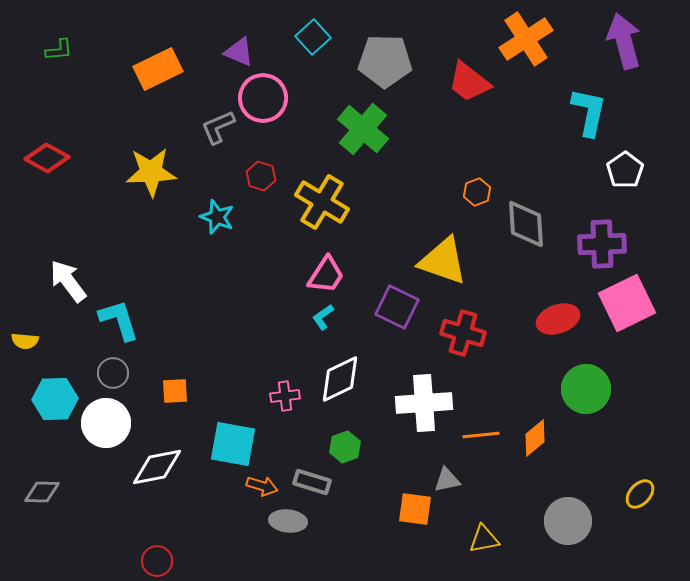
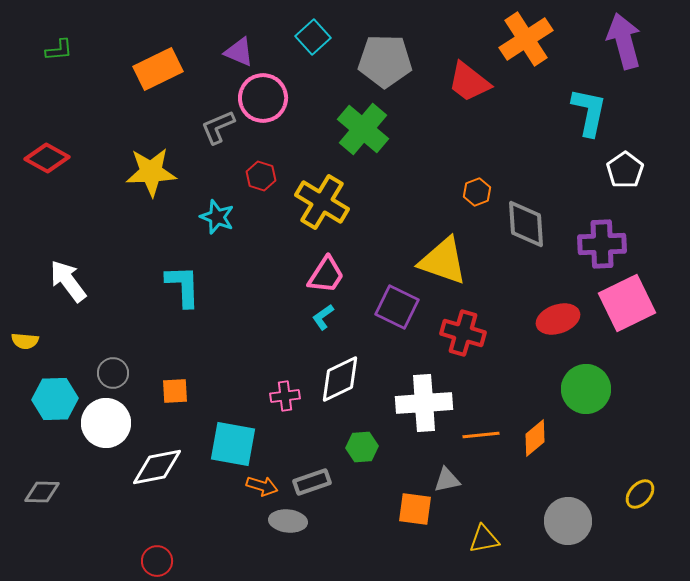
cyan L-shape at (119, 320): moved 64 px right, 34 px up; rotated 15 degrees clockwise
green hexagon at (345, 447): moved 17 px right; rotated 16 degrees clockwise
gray rectangle at (312, 482): rotated 36 degrees counterclockwise
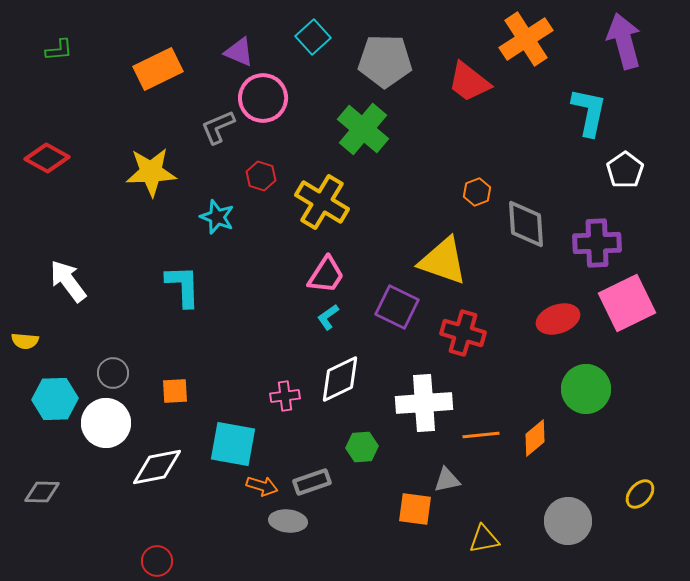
purple cross at (602, 244): moved 5 px left, 1 px up
cyan L-shape at (323, 317): moved 5 px right
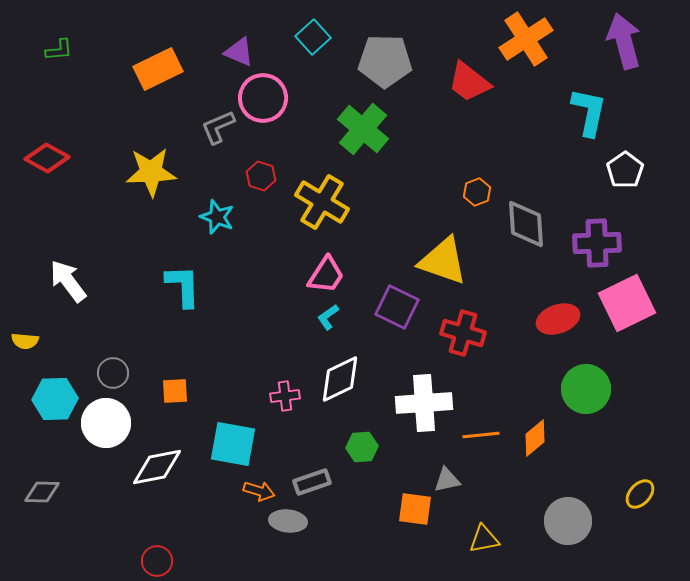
orange arrow at (262, 486): moved 3 px left, 5 px down
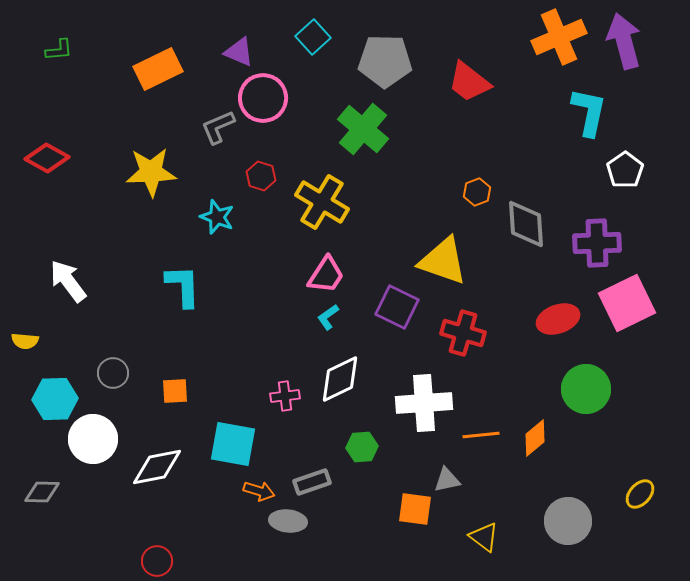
orange cross at (526, 39): moved 33 px right, 2 px up; rotated 10 degrees clockwise
white circle at (106, 423): moved 13 px left, 16 px down
yellow triangle at (484, 539): moved 2 px up; rotated 48 degrees clockwise
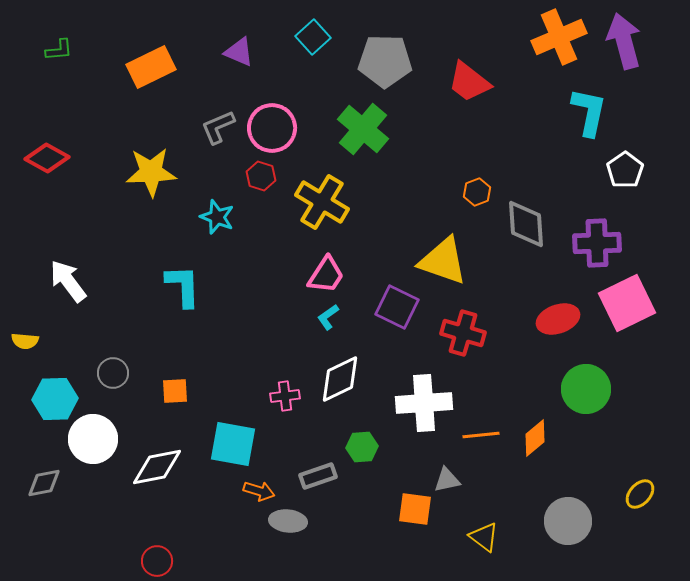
orange rectangle at (158, 69): moved 7 px left, 2 px up
pink circle at (263, 98): moved 9 px right, 30 px down
gray rectangle at (312, 482): moved 6 px right, 6 px up
gray diamond at (42, 492): moved 2 px right, 9 px up; rotated 12 degrees counterclockwise
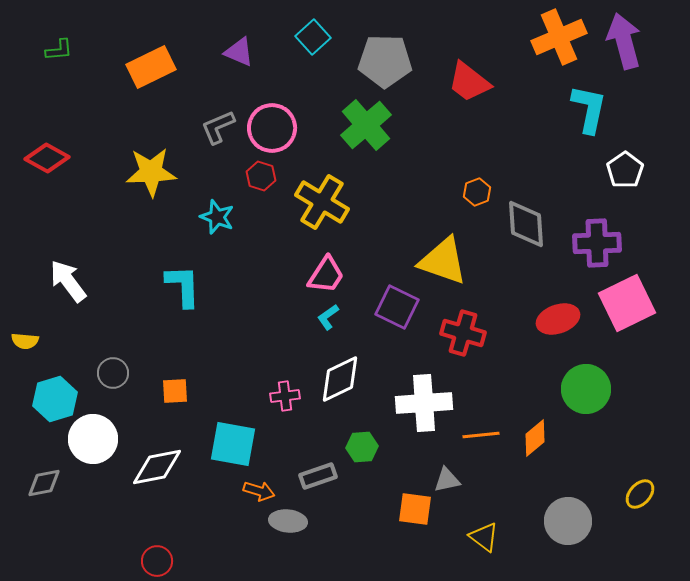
cyan L-shape at (589, 112): moved 3 px up
green cross at (363, 129): moved 3 px right, 4 px up; rotated 9 degrees clockwise
cyan hexagon at (55, 399): rotated 15 degrees counterclockwise
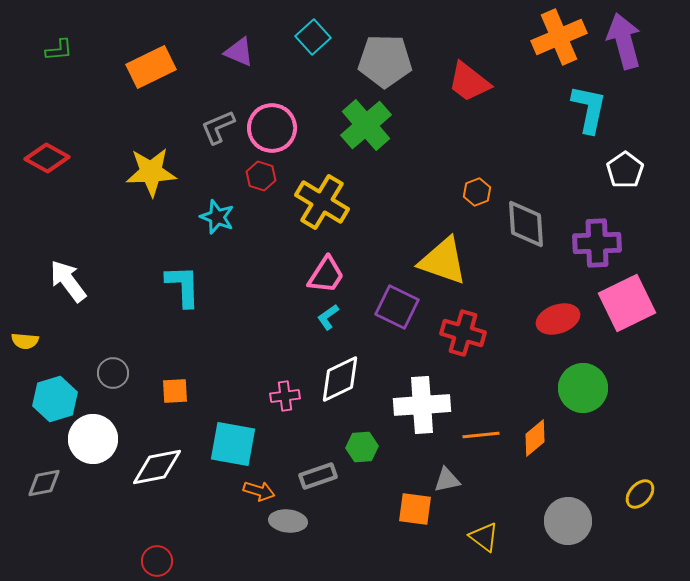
green circle at (586, 389): moved 3 px left, 1 px up
white cross at (424, 403): moved 2 px left, 2 px down
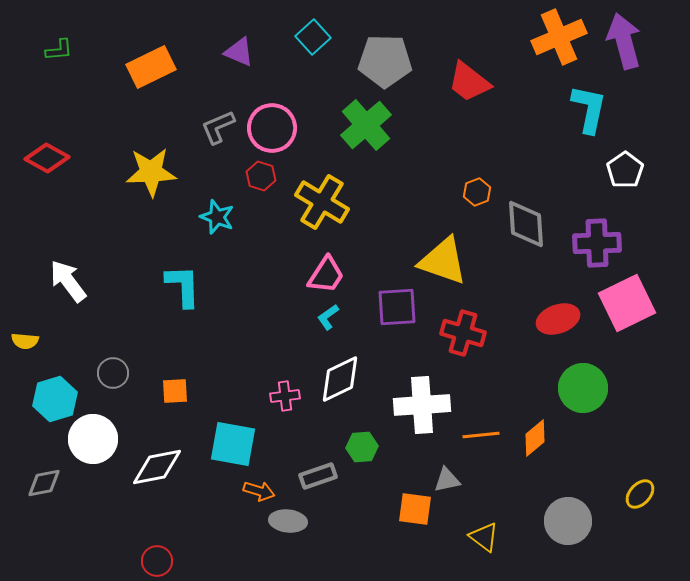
purple square at (397, 307): rotated 30 degrees counterclockwise
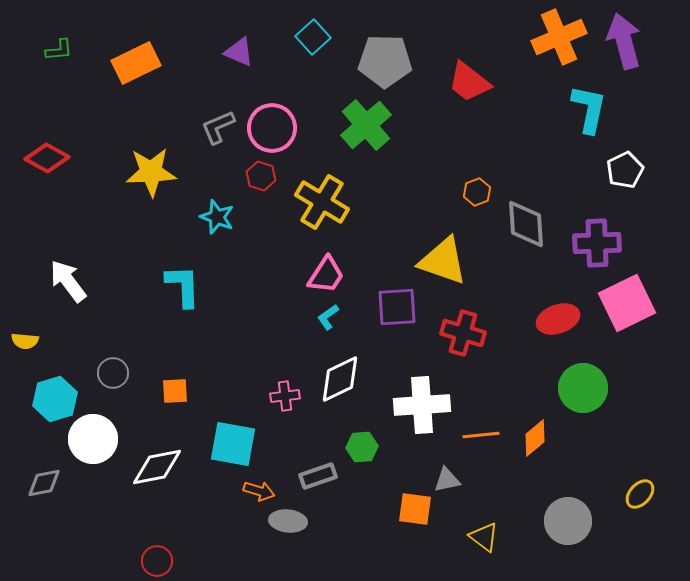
orange rectangle at (151, 67): moved 15 px left, 4 px up
white pentagon at (625, 170): rotated 9 degrees clockwise
